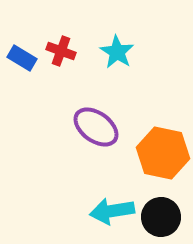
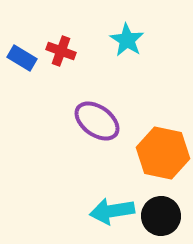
cyan star: moved 10 px right, 12 px up
purple ellipse: moved 1 px right, 6 px up
black circle: moved 1 px up
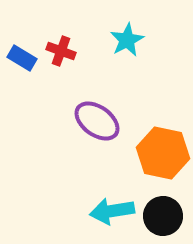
cyan star: rotated 12 degrees clockwise
black circle: moved 2 px right
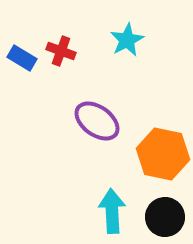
orange hexagon: moved 1 px down
cyan arrow: rotated 96 degrees clockwise
black circle: moved 2 px right, 1 px down
